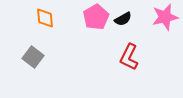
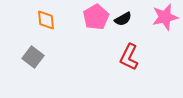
orange diamond: moved 1 px right, 2 px down
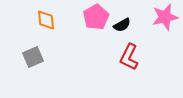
black semicircle: moved 1 px left, 6 px down
gray square: rotated 30 degrees clockwise
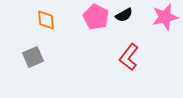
pink pentagon: rotated 15 degrees counterclockwise
black semicircle: moved 2 px right, 10 px up
red L-shape: rotated 12 degrees clockwise
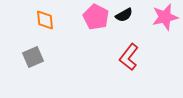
orange diamond: moved 1 px left
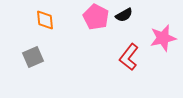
pink star: moved 2 px left, 21 px down
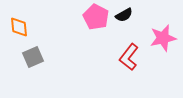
orange diamond: moved 26 px left, 7 px down
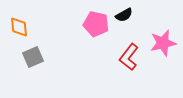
pink pentagon: moved 7 px down; rotated 15 degrees counterclockwise
pink star: moved 5 px down
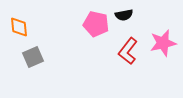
black semicircle: rotated 18 degrees clockwise
red L-shape: moved 1 px left, 6 px up
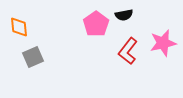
pink pentagon: rotated 25 degrees clockwise
